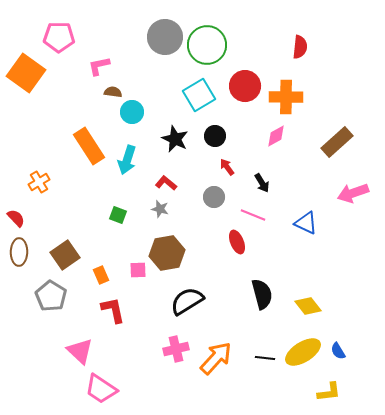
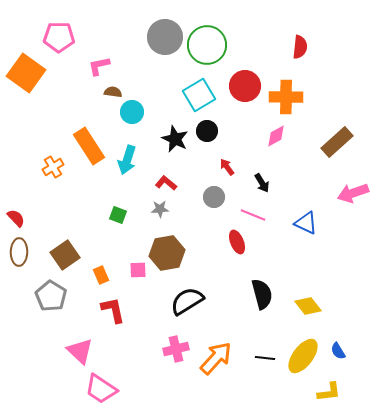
black circle at (215, 136): moved 8 px left, 5 px up
orange cross at (39, 182): moved 14 px right, 15 px up
gray star at (160, 209): rotated 18 degrees counterclockwise
yellow ellipse at (303, 352): moved 4 px down; rotated 21 degrees counterclockwise
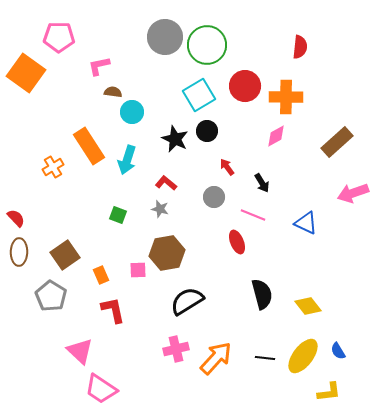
gray star at (160, 209): rotated 18 degrees clockwise
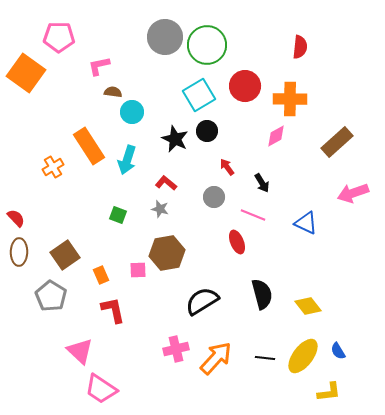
orange cross at (286, 97): moved 4 px right, 2 px down
black semicircle at (187, 301): moved 15 px right
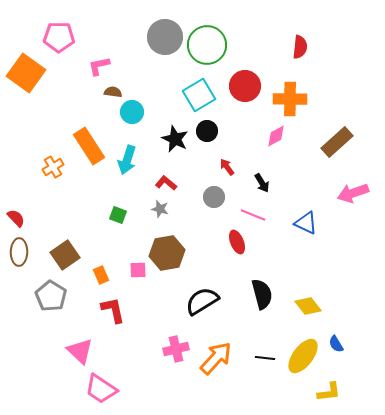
blue semicircle at (338, 351): moved 2 px left, 7 px up
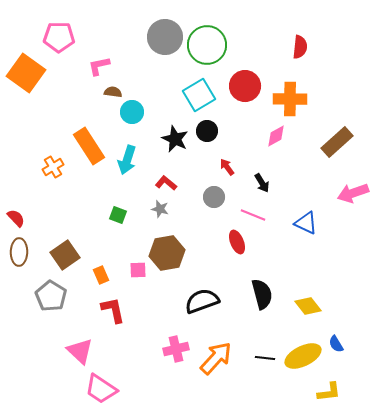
black semicircle at (202, 301): rotated 12 degrees clockwise
yellow ellipse at (303, 356): rotated 27 degrees clockwise
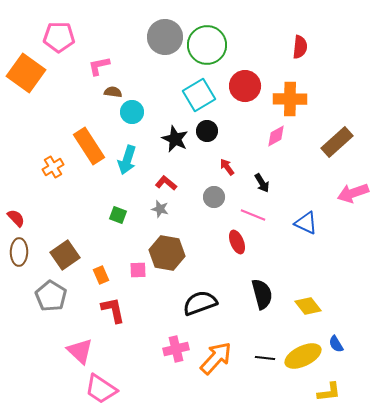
brown hexagon at (167, 253): rotated 20 degrees clockwise
black semicircle at (202, 301): moved 2 px left, 2 px down
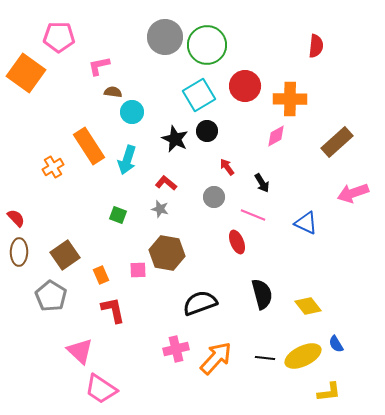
red semicircle at (300, 47): moved 16 px right, 1 px up
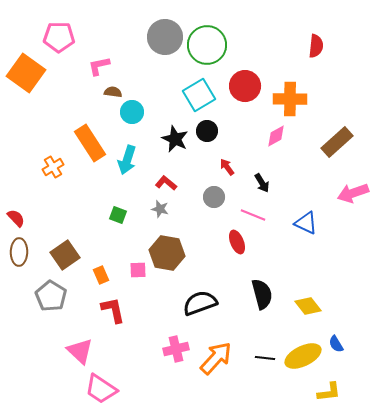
orange rectangle at (89, 146): moved 1 px right, 3 px up
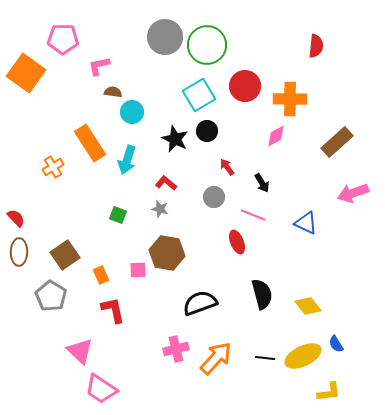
pink pentagon at (59, 37): moved 4 px right, 2 px down
